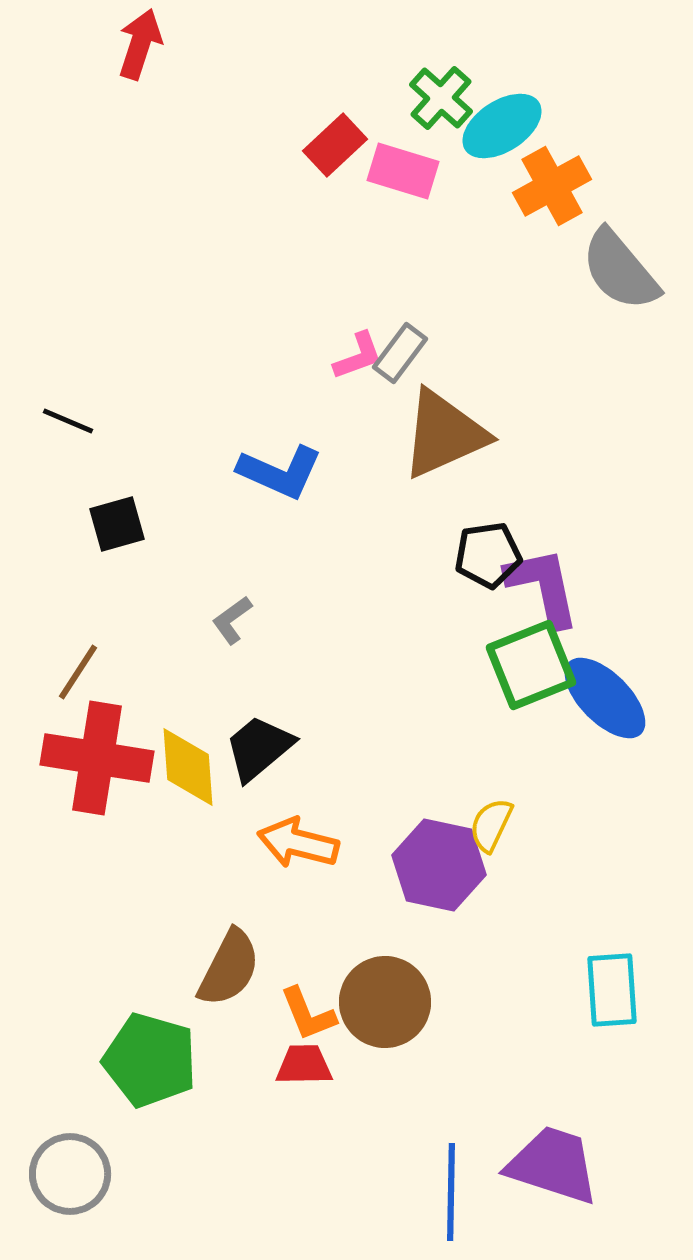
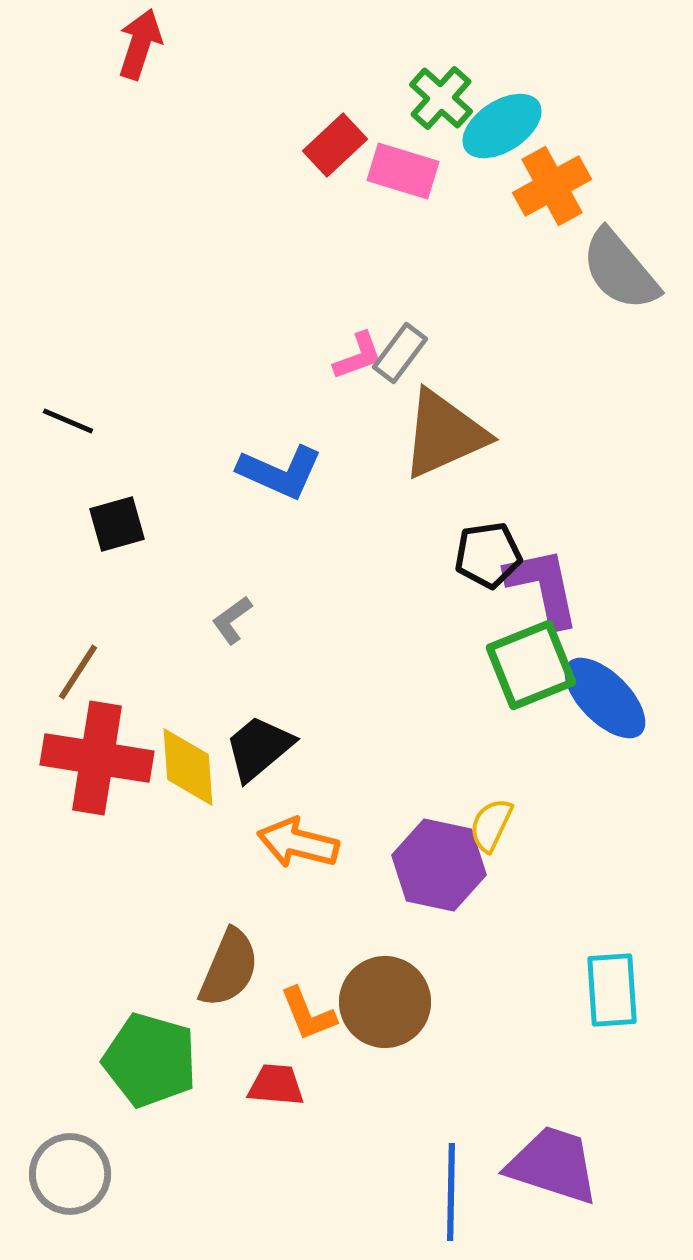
brown semicircle: rotated 4 degrees counterclockwise
red trapezoid: moved 28 px left, 20 px down; rotated 6 degrees clockwise
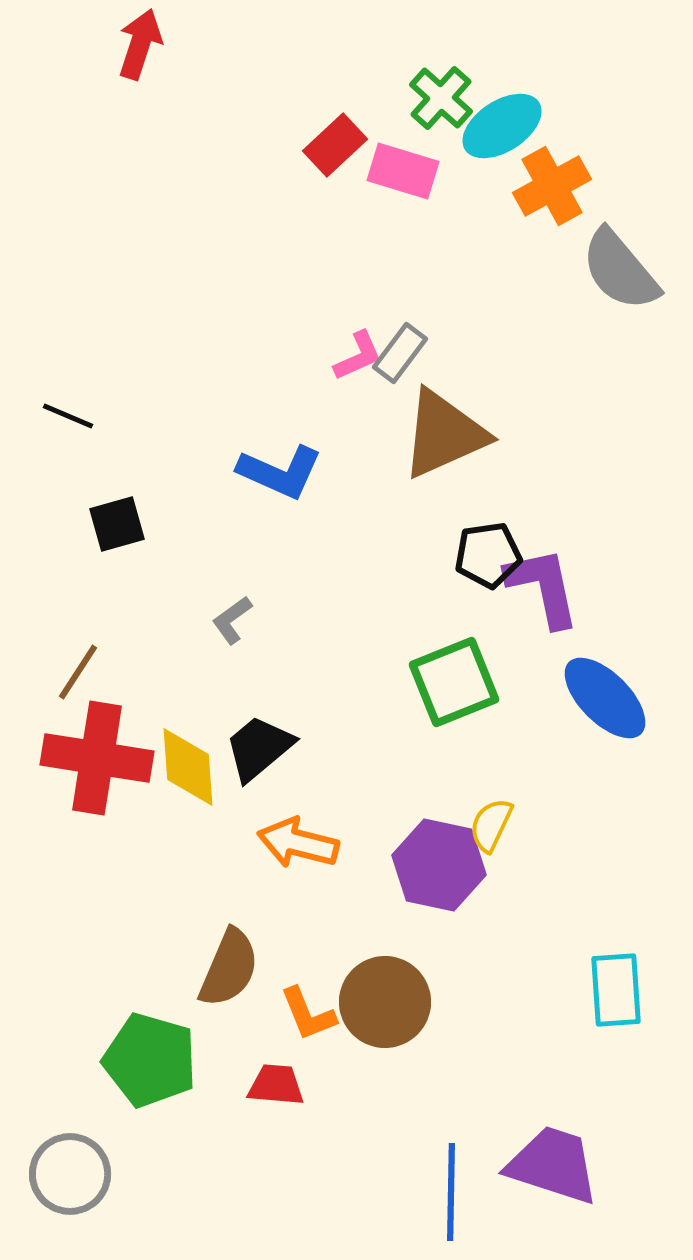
pink L-shape: rotated 4 degrees counterclockwise
black line: moved 5 px up
green square: moved 77 px left, 17 px down
cyan rectangle: moved 4 px right
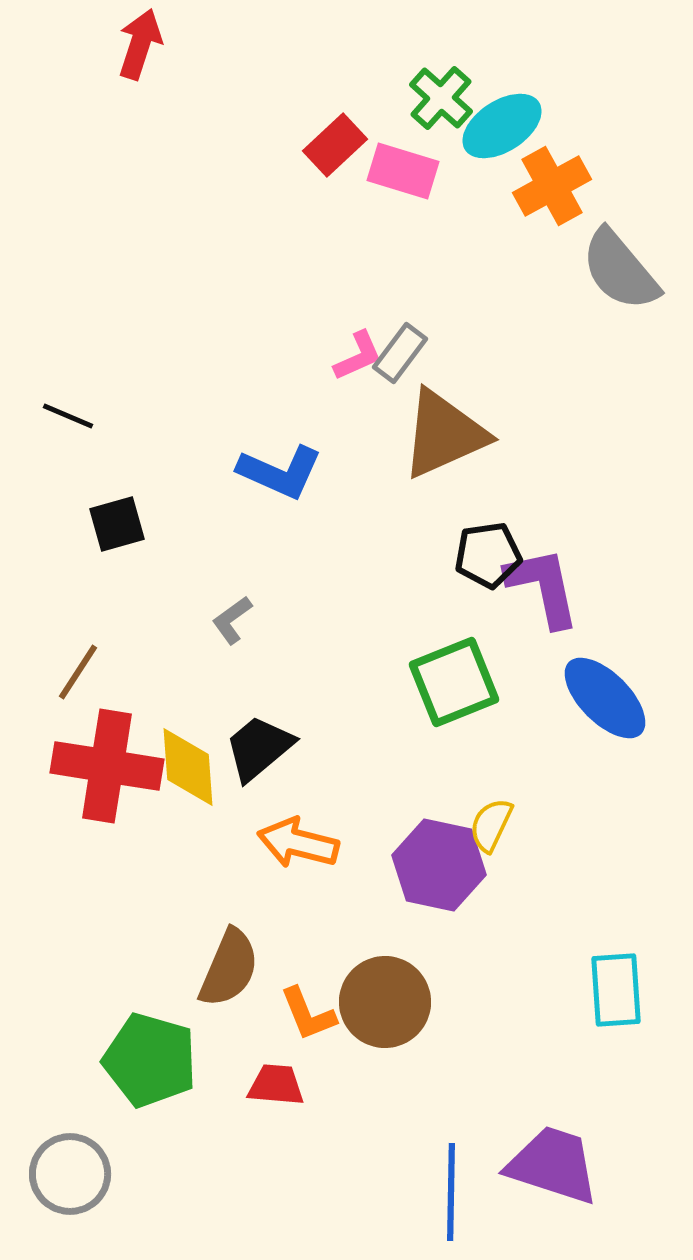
red cross: moved 10 px right, 8 px down
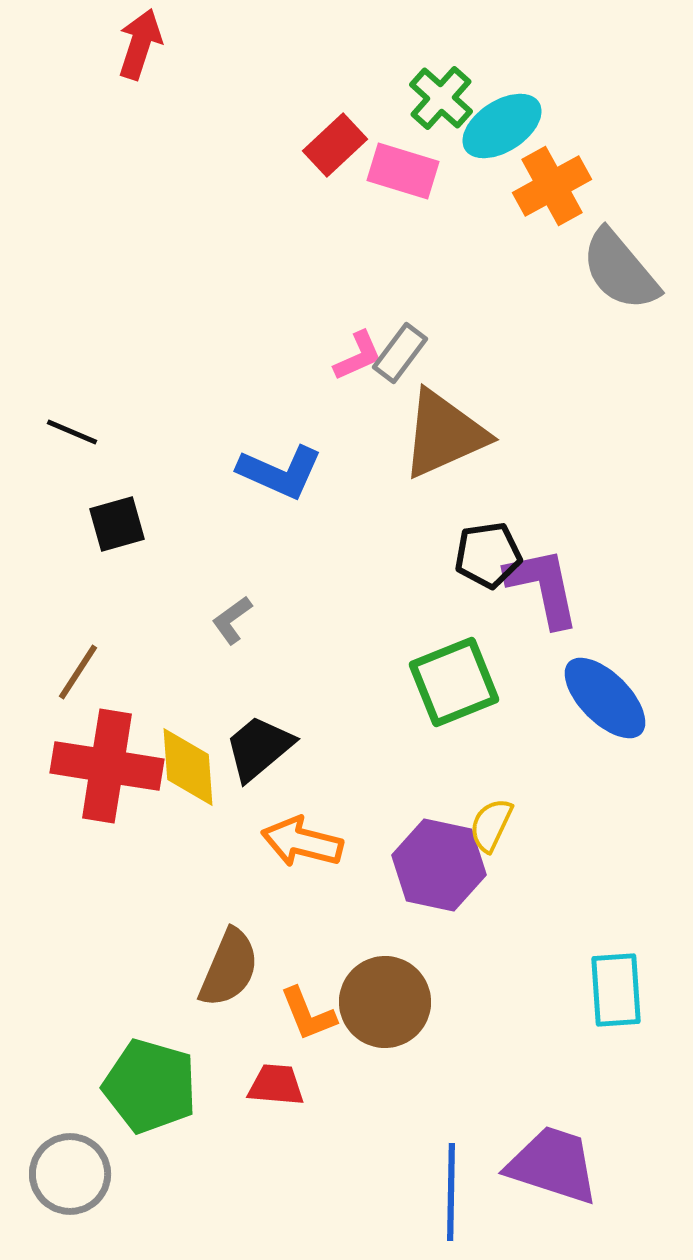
black line: moved 4 px right, 16 px down
orange arrow: moved 4 px right, 1 px up
green pentagon: moved 26 px down
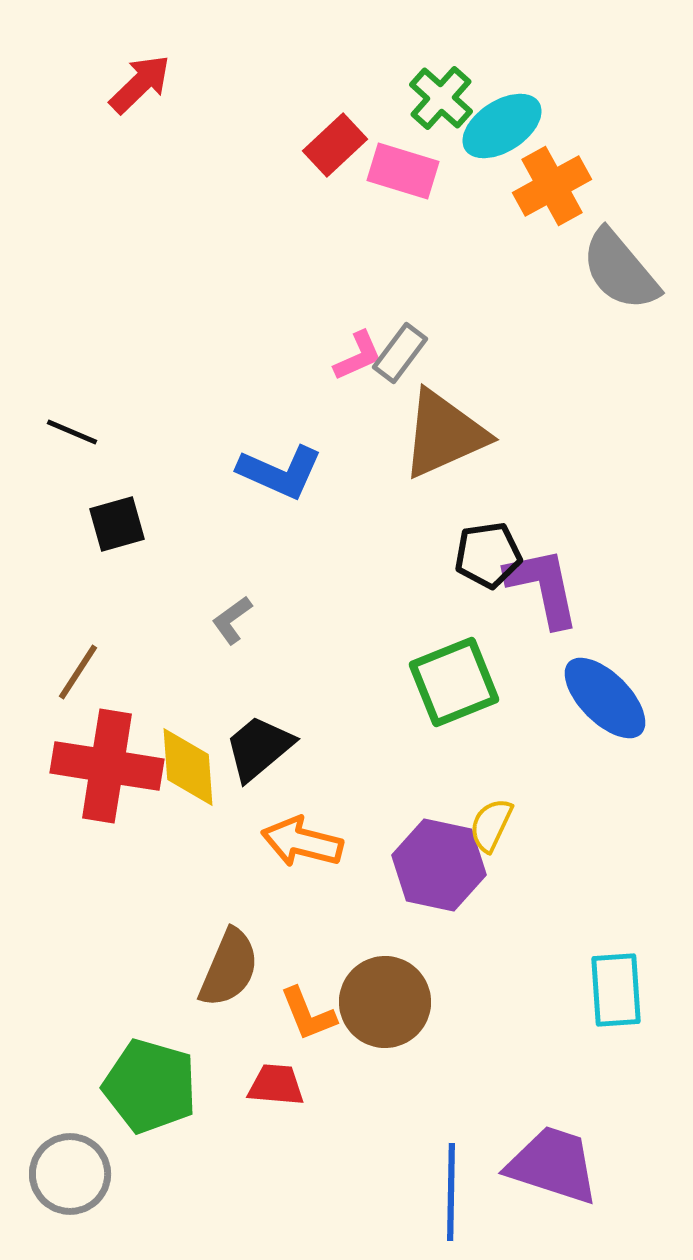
red arrow: moved 40 px down; rotated 28 degrees clockwise
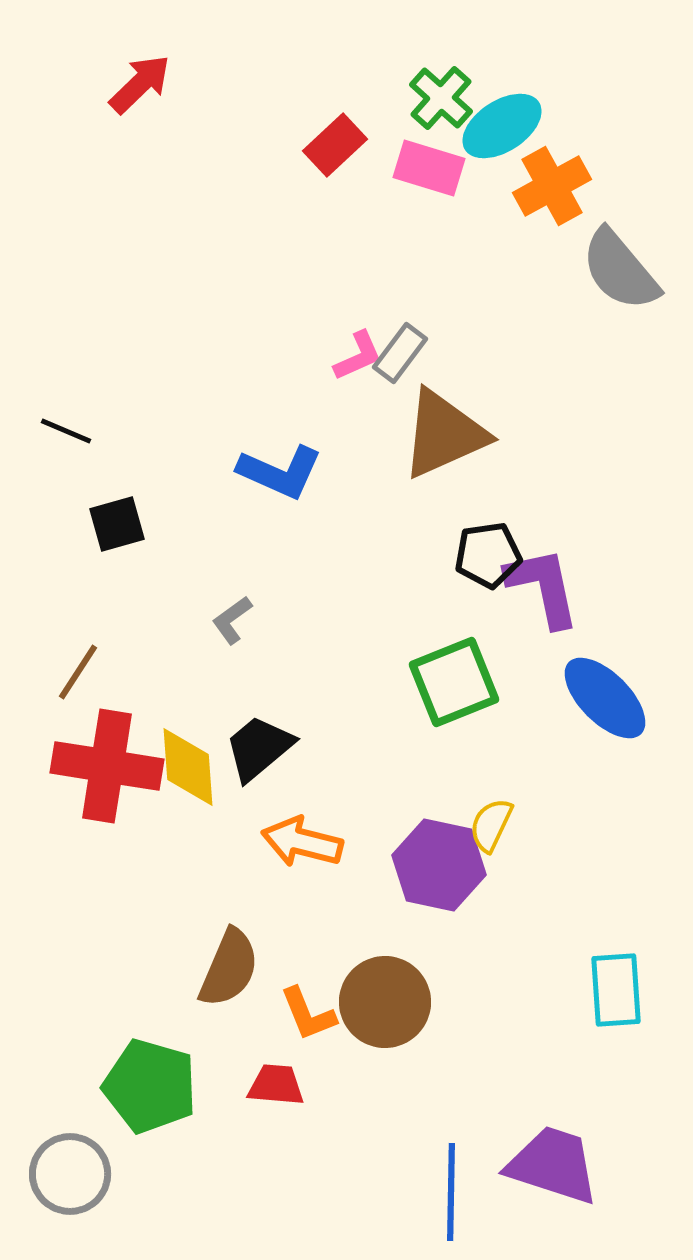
pink rectangle: moved 26 px right, 3 px up
black line: moved 6 px left, 1 px up
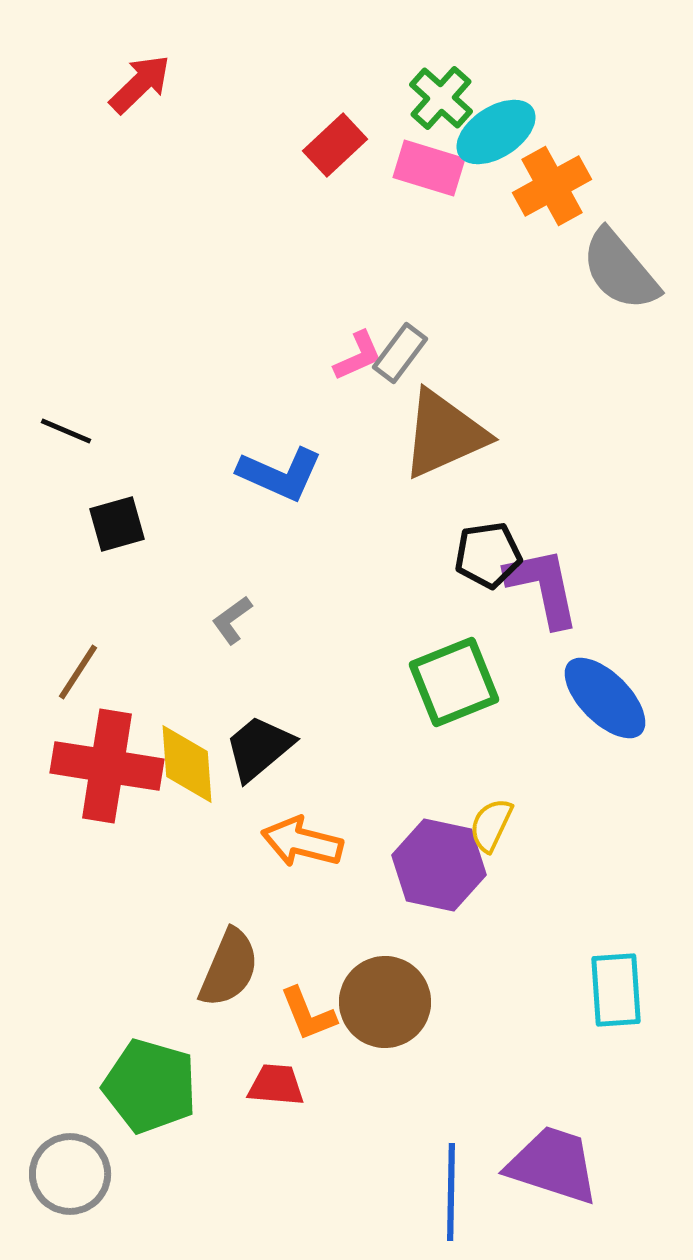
cyan ellipse: moved 6 px left, 6 px down
blue L-shape: moved 2 px down
yellow diamond: moved 1 px left, 3 px up
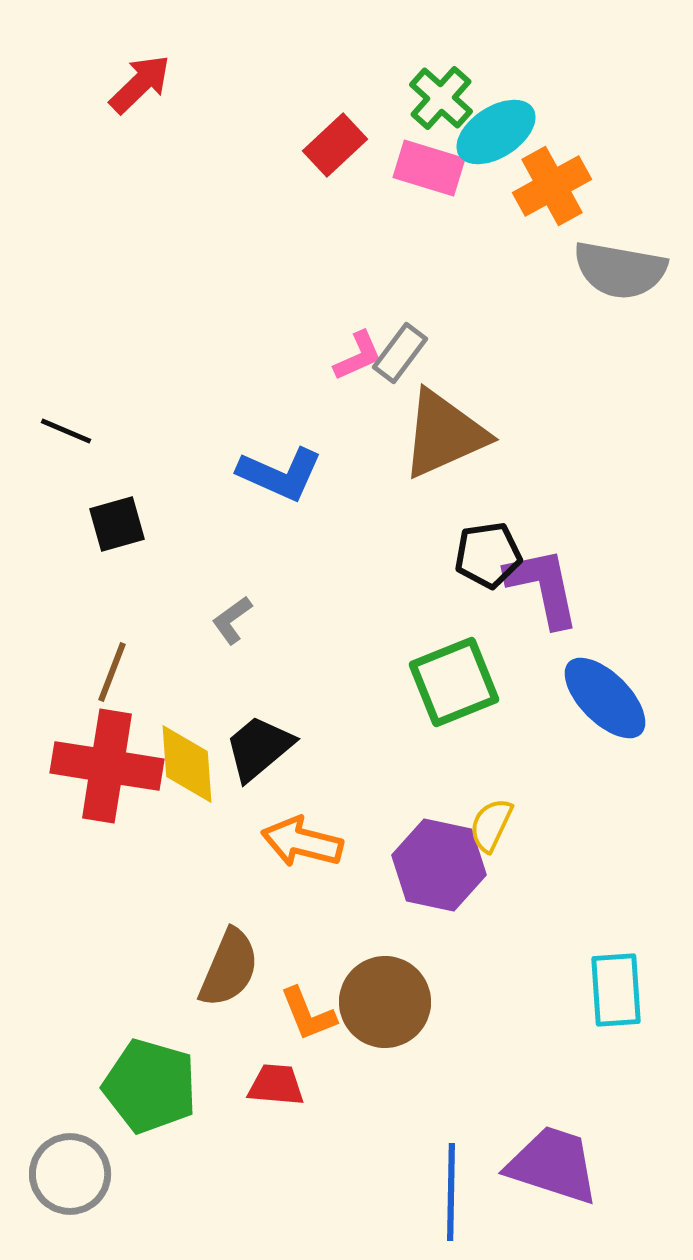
gray semicircle: rotated 40 degrees counterclockwise
brown line: moved 34 px right; rotated 12 degrees counterclockwise
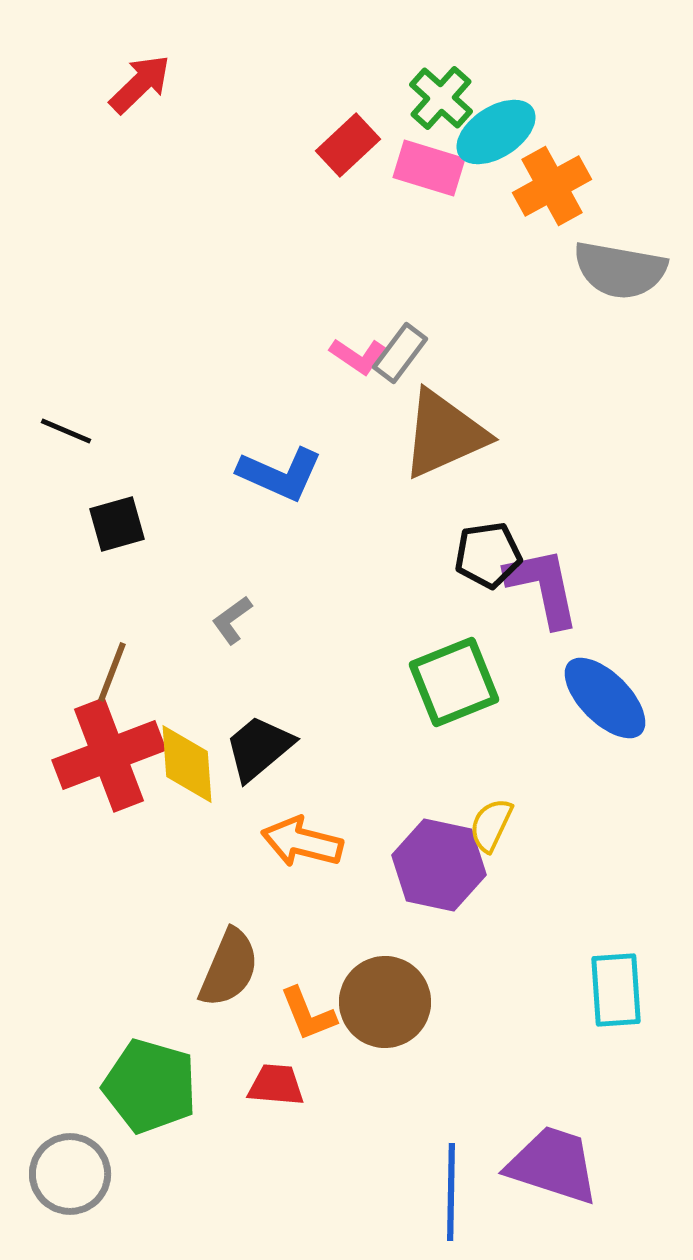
red rectangle: moved 13 px right
pink L-shape: rotated 58 degrees clockwise
red cross: moved 2 px right, 11 px up; rotated 30 degrees counterclockwise
